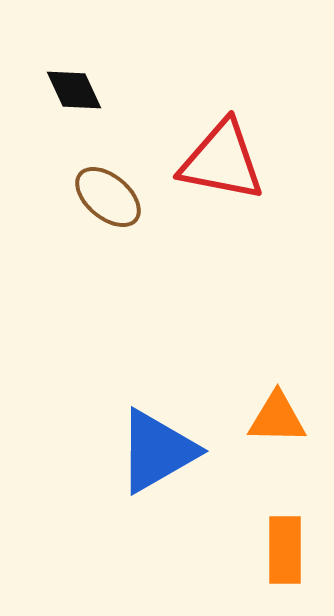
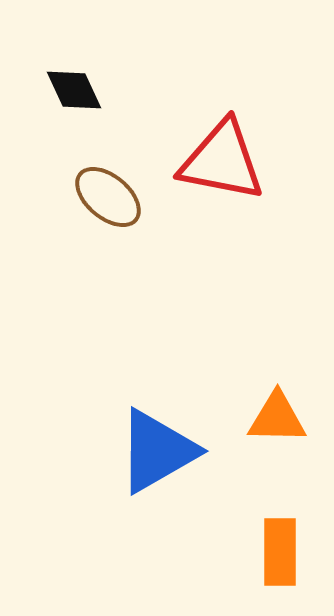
orange rectangle: moved 5 px left, 2 px down
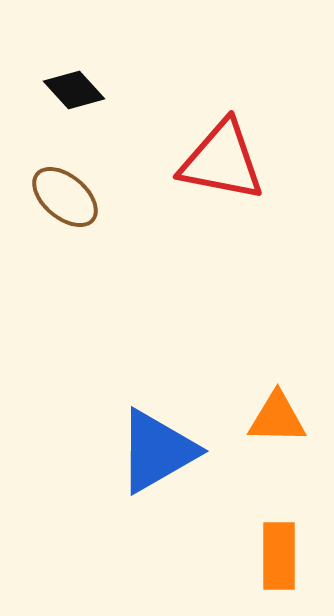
black diamond: rotated 18 degrees counterclockwise
brown ellipse: moved 43 px left
orange rectangle: moved 1 px left, 4 px down
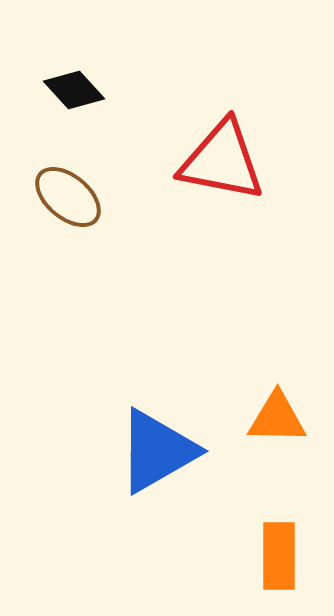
brown ellipse: moved 3 px right
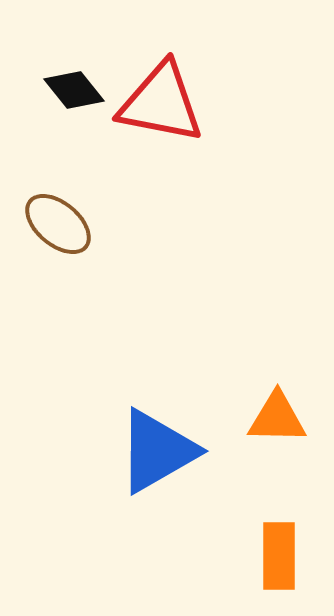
black diamond: rotated 4 degrees clockwise
red triangle: moved 61 px left, 58 px up
brown ellipse: moved 10 px left, 27 px down
